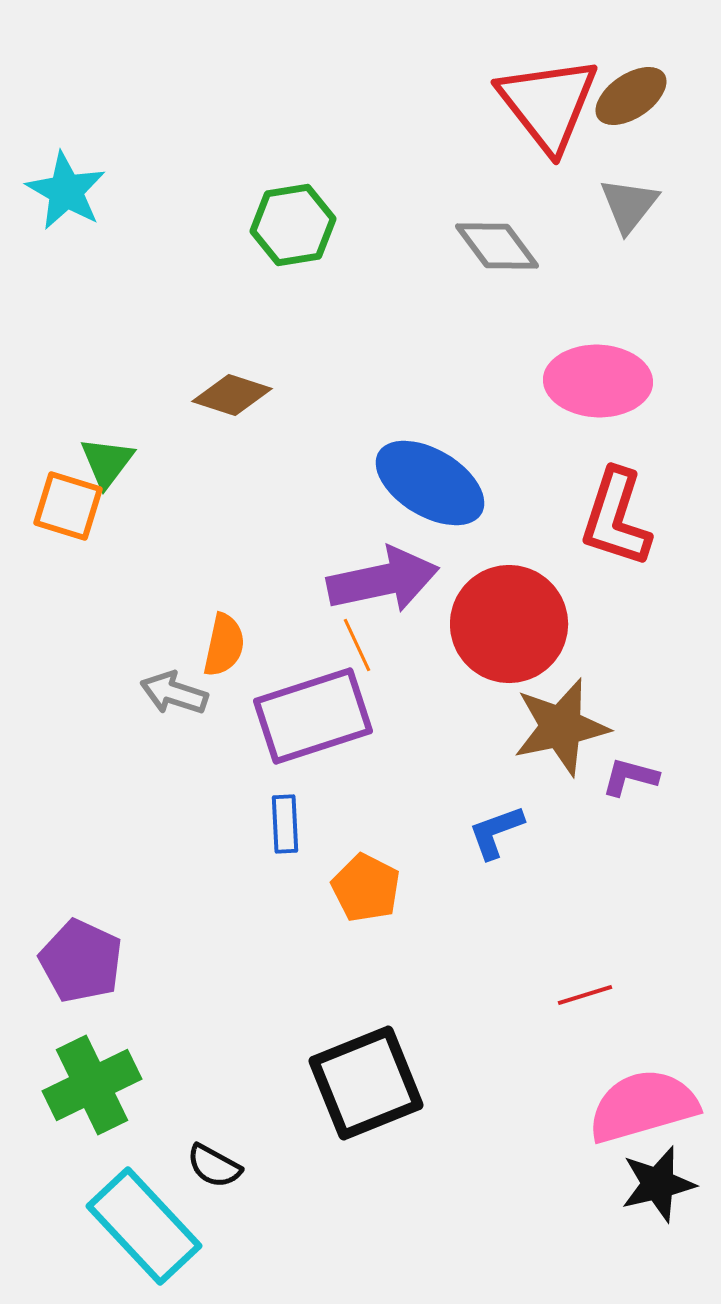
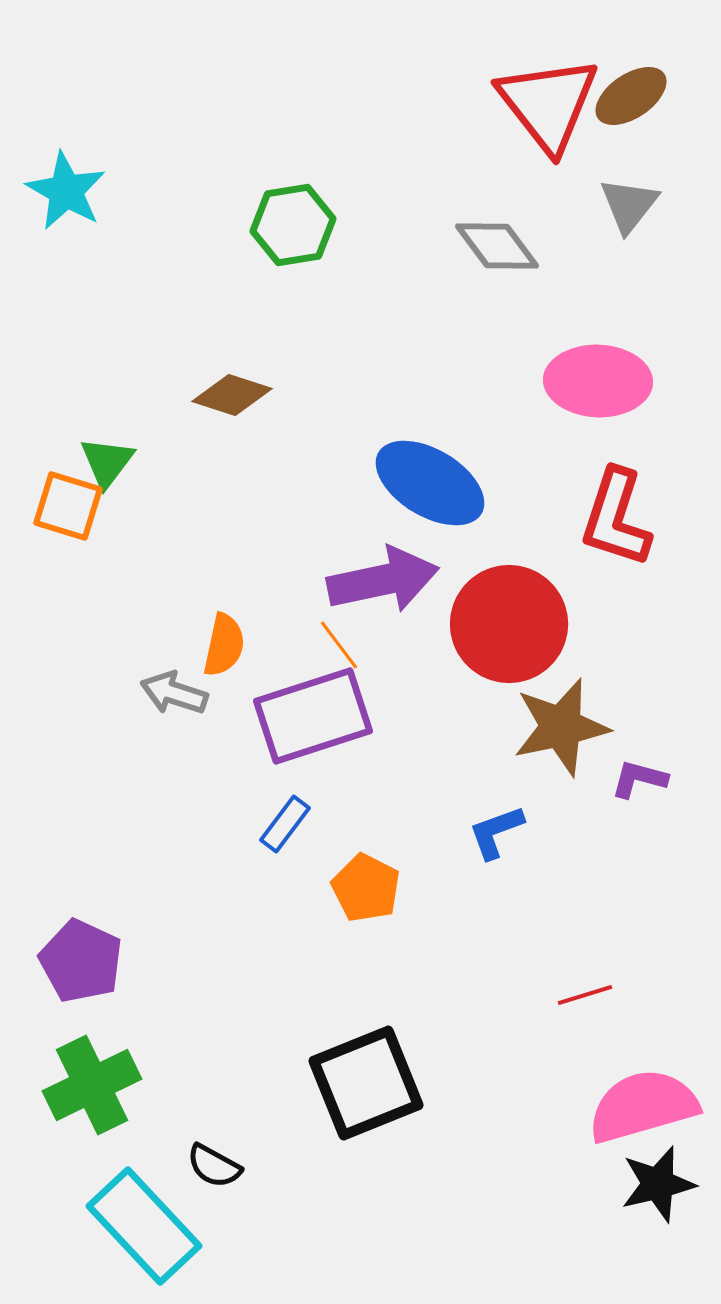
orange line: moved 18 px left; rotated 12 degrees counterclockwise
purple L-shape: moved 9 px right, 2 px down
blue rectangle: rotated 40 degrees clockwise
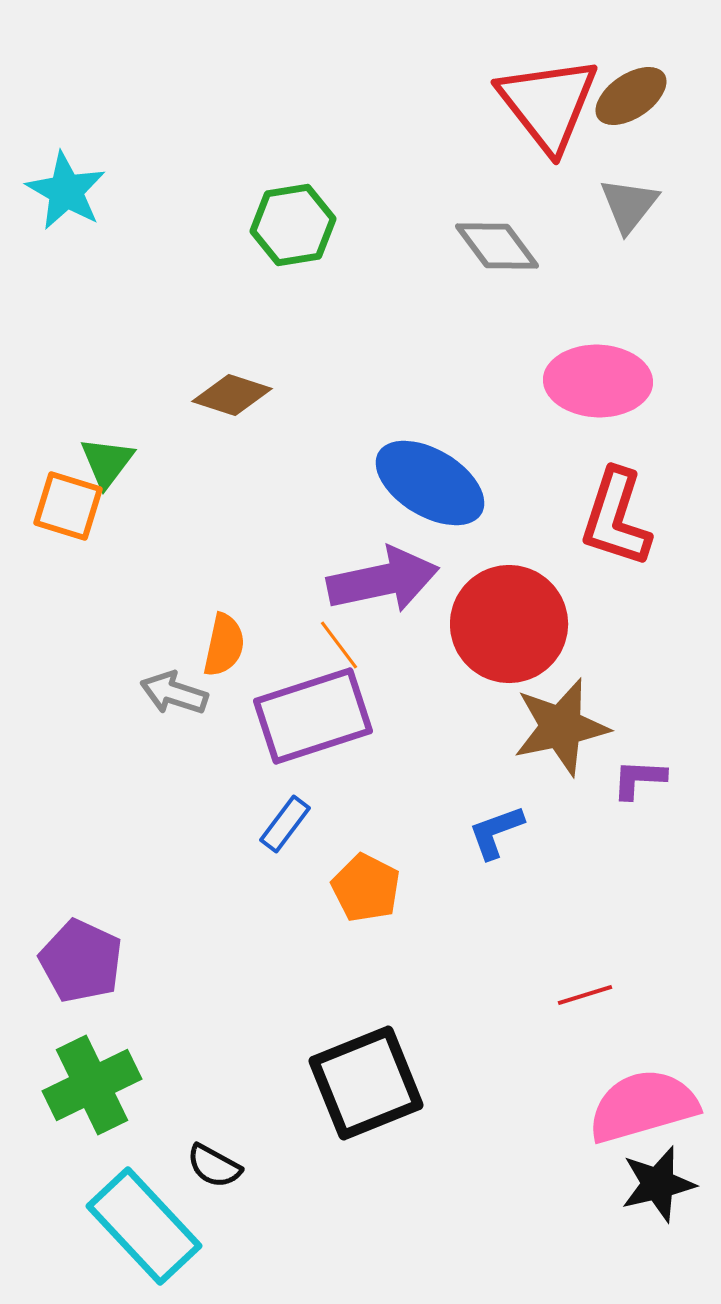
purple L-shape: rotated 12 degrees counterclockwise
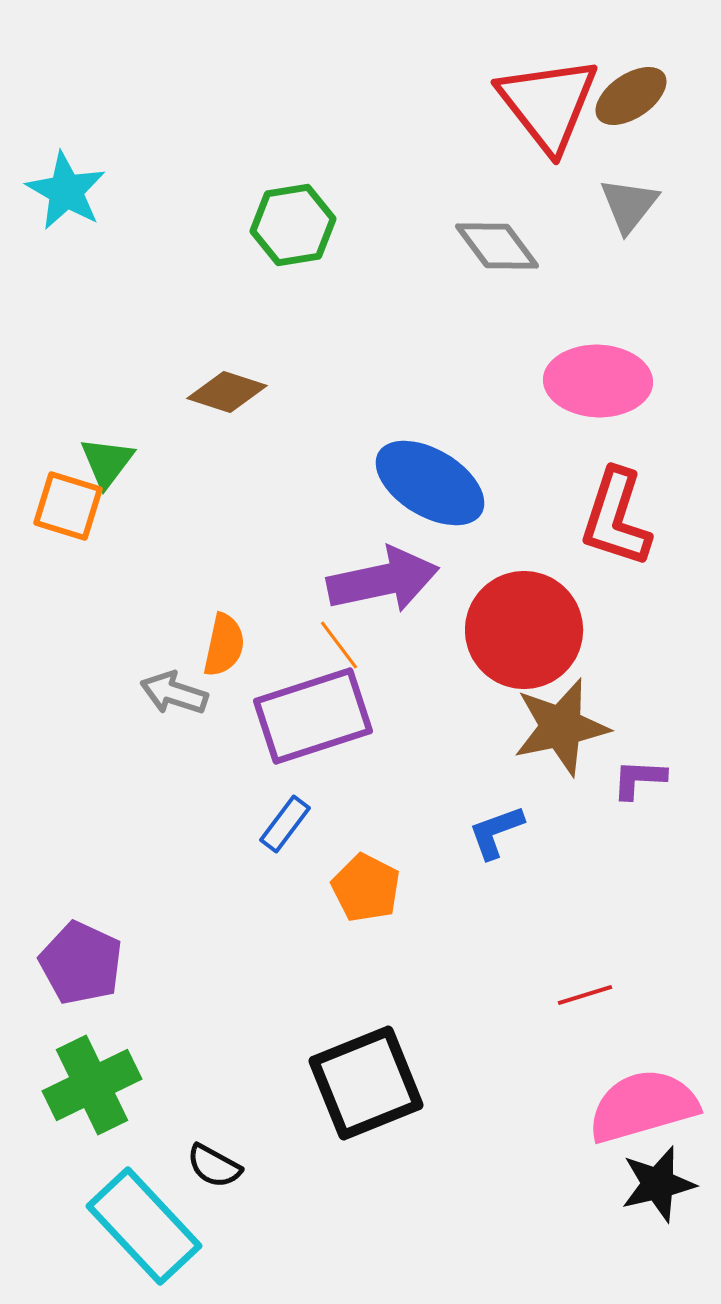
brown diamond: moved 5 px left, 3 px up
red circle: moved 15 px right, 6 px down
purple pentagon: moved 2 px down
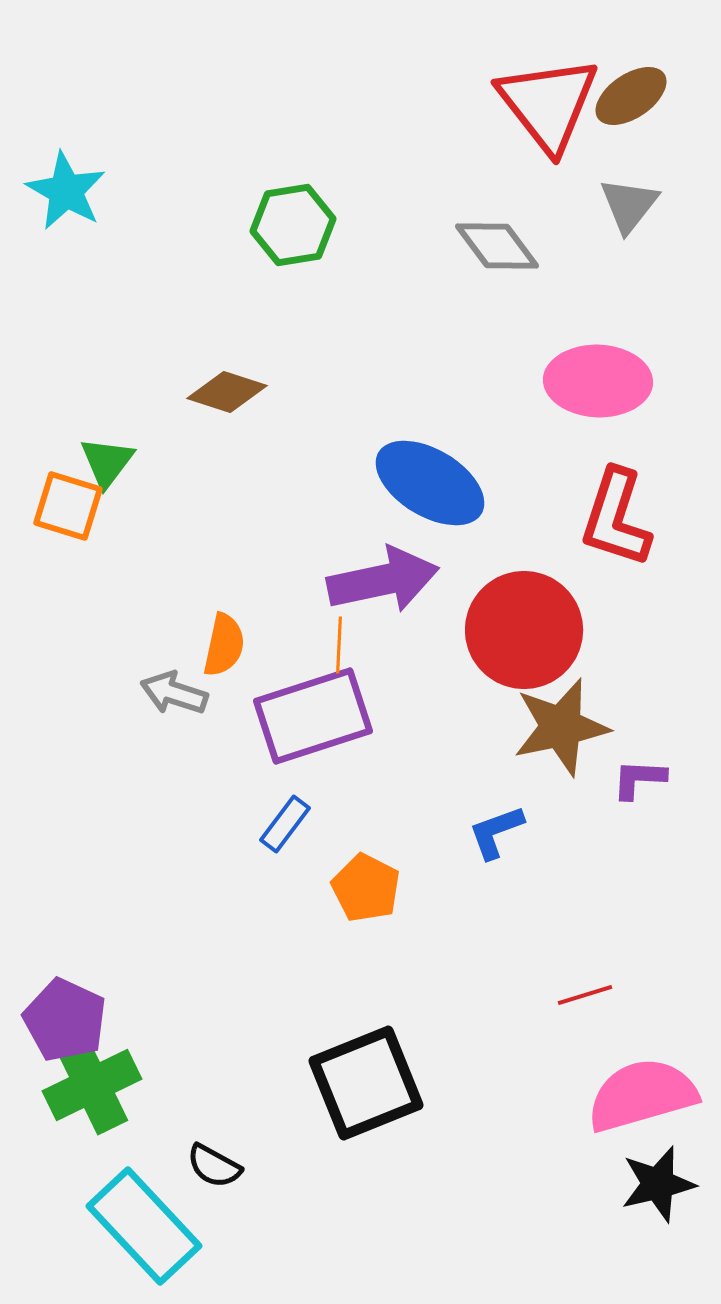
orange line: rotated 40 degrees clockwise
purple pentagon: moved 16 px left, 57 px down
pink semicircle: moved 1 px left, 11 px up
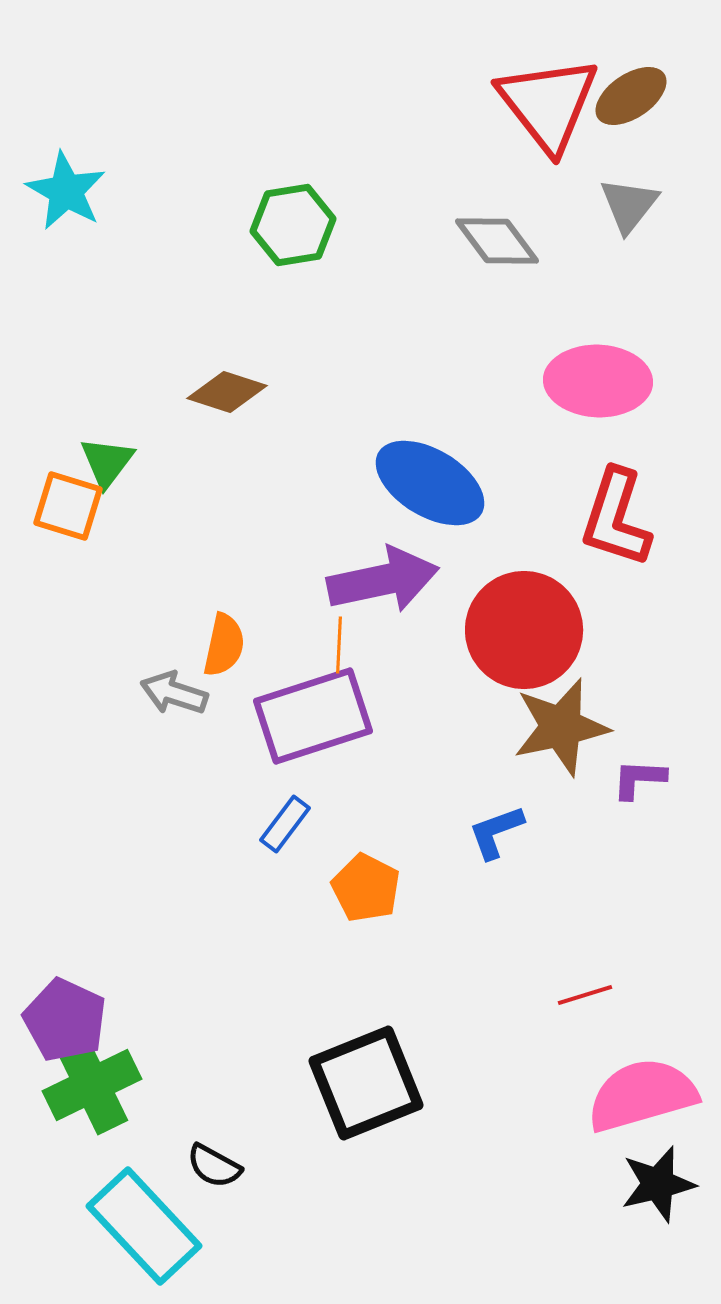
gray diamond: moved 5 px up
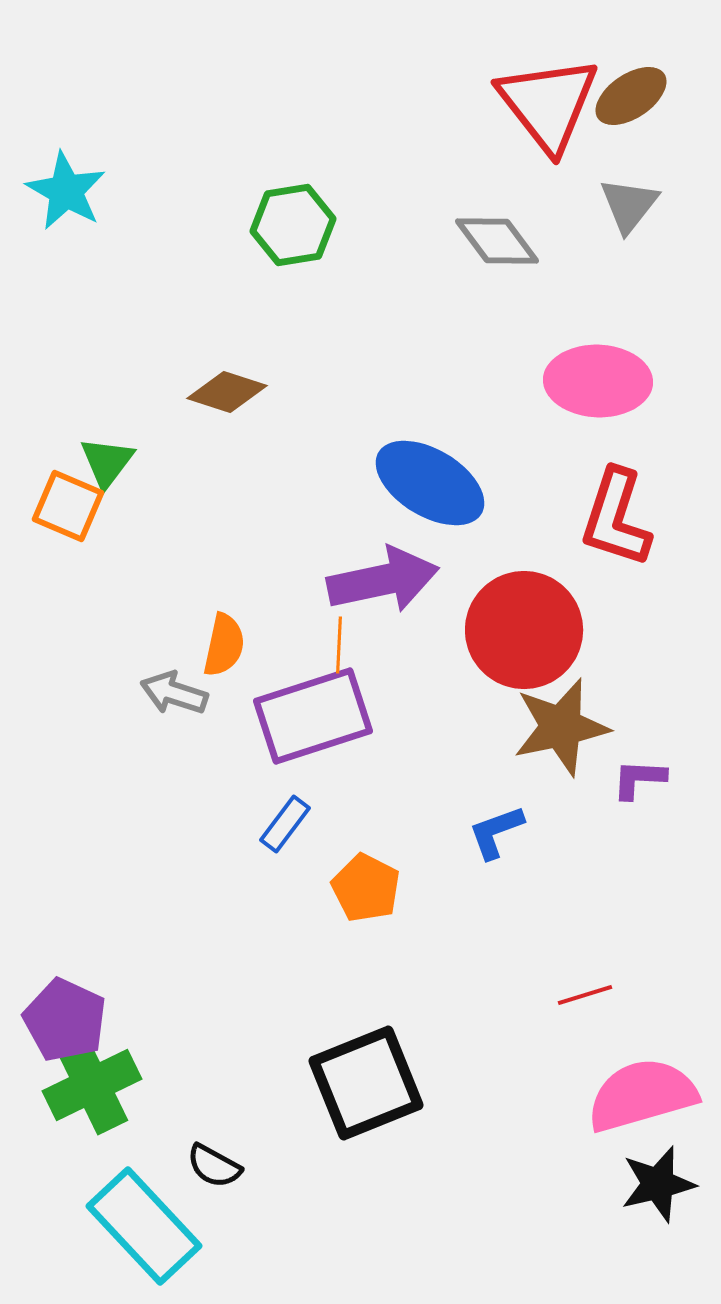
orange square: rotated 6 degrees clockwise
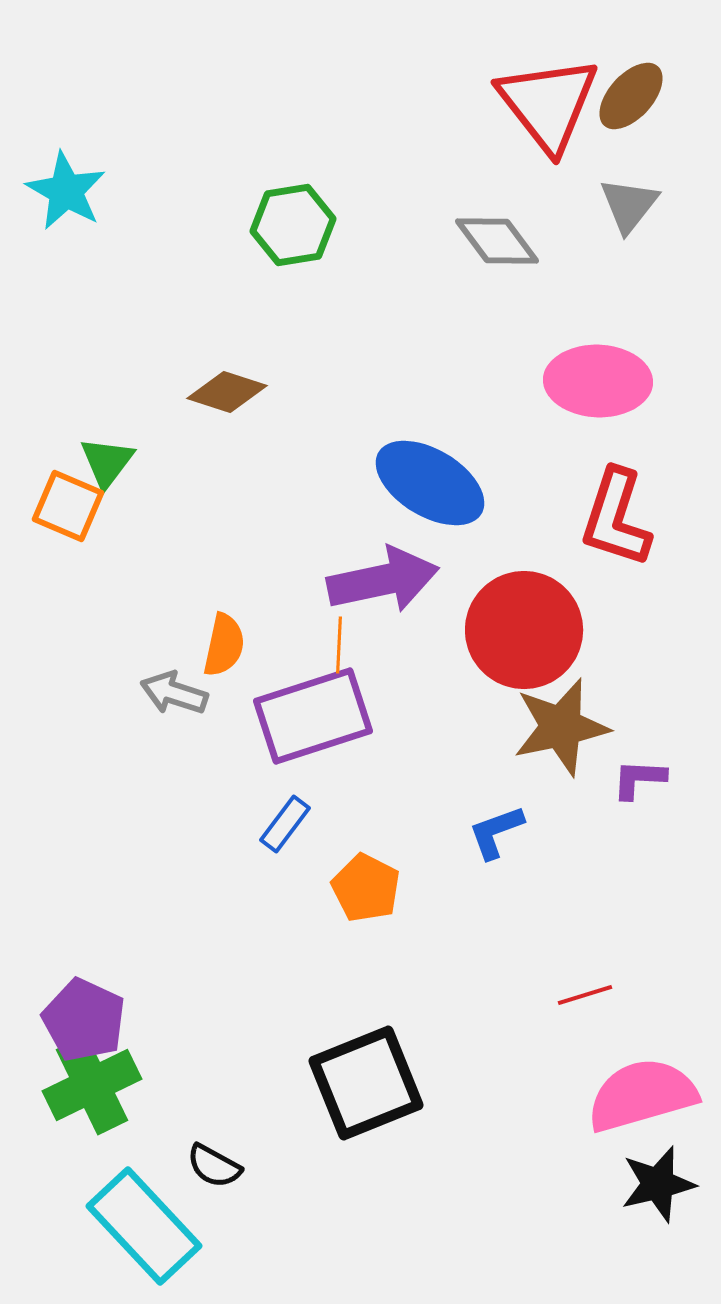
brown ellipse: rotated 14 degrees counterclockwise
purple pentagon: moved 19 px right
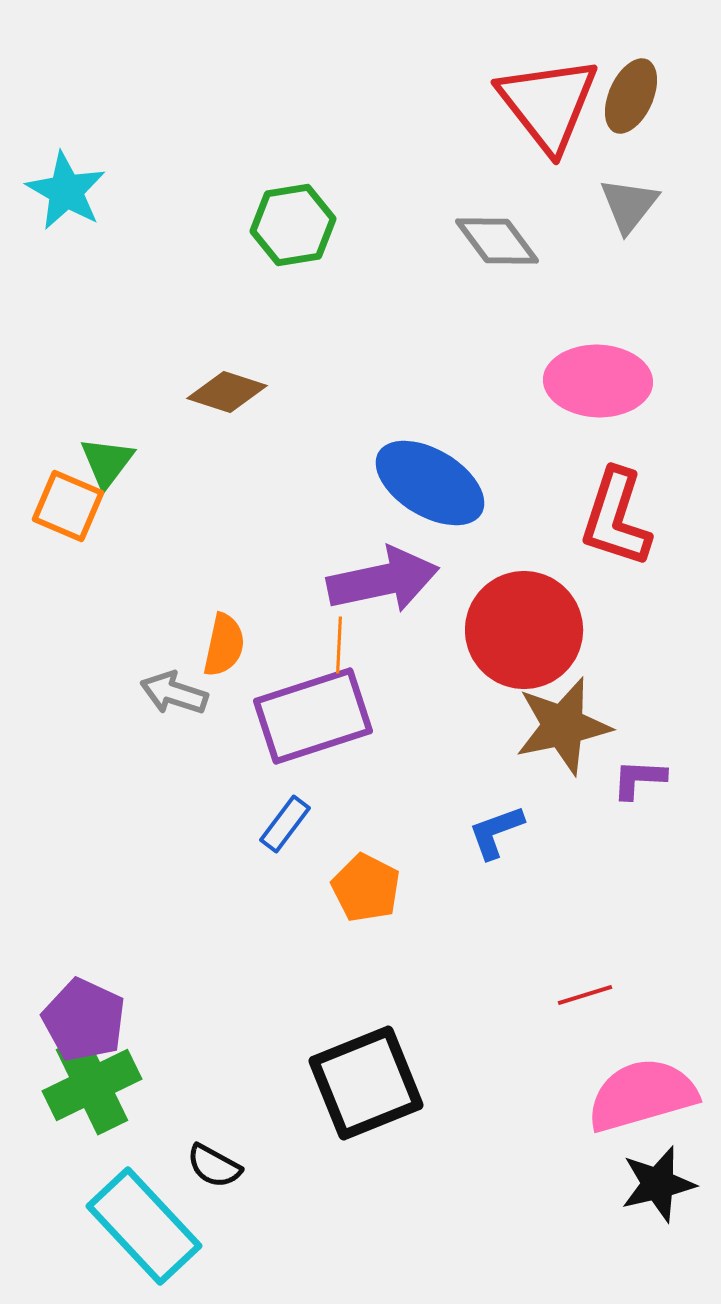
brown ellipse: rotated 18 degrees counterclockwise
brown star: moved 2 px right, 1 px up
